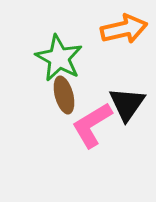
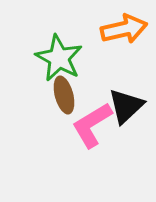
black triangle: moved 1 px left, 2 px down; rotated 12 degrees clockwise
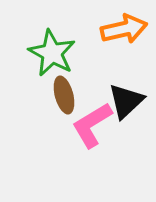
green star: moved 7 px left, 5 px up
black triangle: moved 5 px up
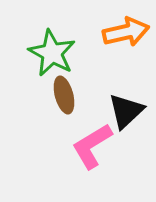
orange arrow: moved 2 px right, 3 px down
black triangle: moved 10 px down
pink L-shape: moved 21 px down
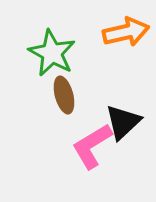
black triangle: moved 3 px left, 11 px down
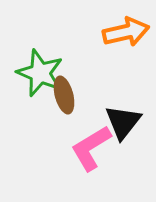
green star: moved 12 px left, 20 px down; rotated 6 degrees counterclockwise
black triangle: rotated 9 degrees counterclockwise
pink L-shape: moved 1 px left, 2 px down
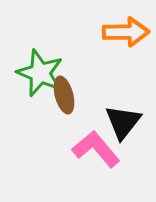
orange arrow: rotated 12 degrees clockwise
pink L-shape: moved 5 px right, 1 px down; rotated 81 degrees clockwise
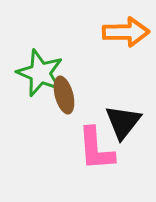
pink L-shape: rotated 144 degrees counterclockwise
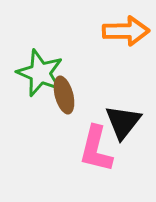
orange arrow: moved 1 px up
pink L-shape: rotated 18 degrees clockwise
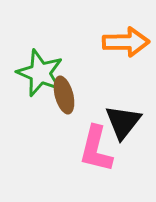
orange arrow: moved 11 px down
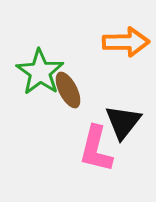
green star: moved 1 px up; rotated 12 degrees clockwise
brown ellipse: moved 4 px right, 5 px up; rotated 12 degrees counterclockwise
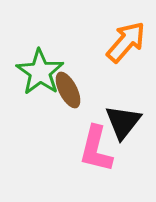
orange arrow: rotated 48 degrees counterclockwise
